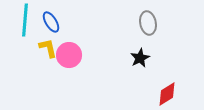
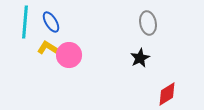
cyan line: moved 2 px down
yellow L-shape: rotated 45 degrees counterclockwise
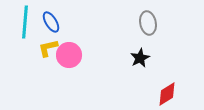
yellow L-shape: rotated 45 degrees counterclockwise
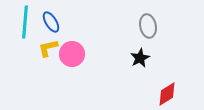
gray ellipse: moved 3 px down
pink circle: moved 3 px right, 1 px up
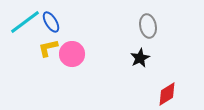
cyan line: rotated 48 degrees clockwise
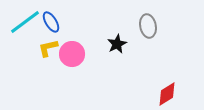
black star: moved 23 px left, 14 px up
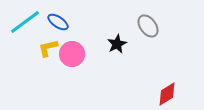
blue ellipse: moved 7 px right; rotated 25 degrees counterclockwise
gray ellipse: rotated 25 degrees counterclockwise
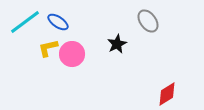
gray ellipse: moved 5 px up
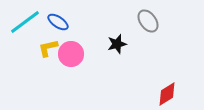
black star: rotated 12 degrees clockwise
pink circle: moved 1 px left
